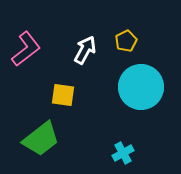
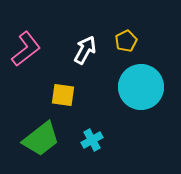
cyan cross: moved 31 px left, 13 px up
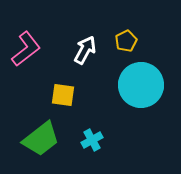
cyan circle: moved 2 px up
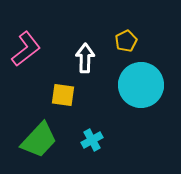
white arrow: moved 8 px down; rotated 28 degrees counterclockwise
green trapezoid: moved 2 px left, 1 px down; rotated 9 degrees counterclockwise
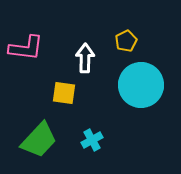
pink L-shape: moved 1 px up; rotated 45 degrees clockwise
yellow square: moved 1 px right, 2 px up
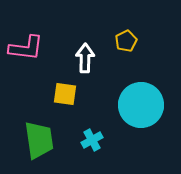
cyan circle: moved 20 px down
yellow square: moved 1 px right, 1 px down
green trapezoid: rotated 51 degrees counterclockwise
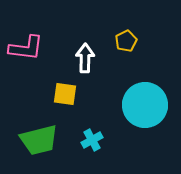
cyan circle: moved 4 px right
green trapezoid: rotated 84 degrees clockwise
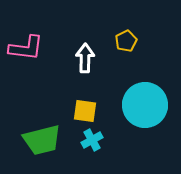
yellow square: moved 20 px right, 17 px down
green trapezoid: moved 3 px right
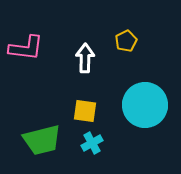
cyan cross: moved 3 px down
